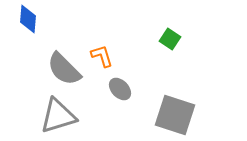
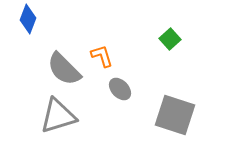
blue diamond: rotated 16 degrees clockwise
green square: rotated 15 degrees clockwise
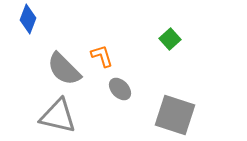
gray triangle: rotated 30 degrees clockwise
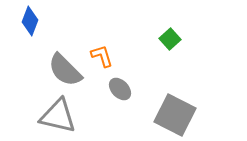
blue diamond: moved 2 px right, 2 px down
gray semicircle: moved 1 px right, 1 px down
gray square: rotated 9 degrees clockwise
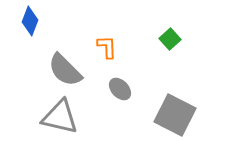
orange L-shape: moved 5 px right, 9 px up; rotated 15 degrees clockwise
gray triangle: moved 2 px right, 1 px down
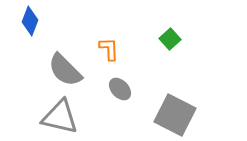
orange L-shape: moved 2 px right, 2 px down
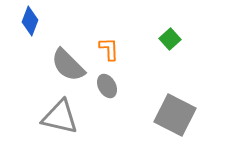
gray semicircle: moved 3 px right, 5 px up
gray ellipse: moved 13 px left, 3 px up; rotated 15 degrees clockwise
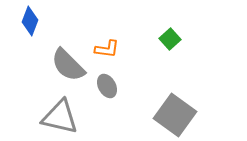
orange L-shape: moved 2 px left; rotated 100 degrees clockwise
gray square: rotated 9 degrees clockwise
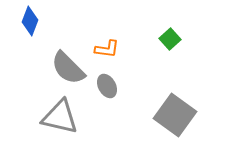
gray semicircle: moved 3 px down
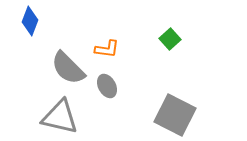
gray square: rotated 9 degrees counterclockwise
